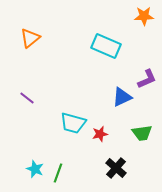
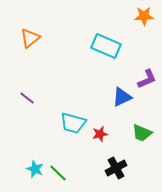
green trapezoid: rotated 30 degrees clockwise
black cross: rotated 20 degrees clockwise
green line: rotated 66 degrees counterclockwise
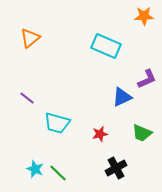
cyan trapezoid: moved 16 px left
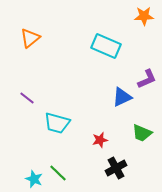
red star: moved 6 px down
cyan star: moved 1 px left, 10 px down
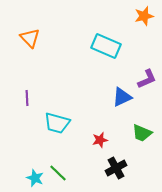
orange star: rotated 12 degrees counterclockwise
orange triangle: rotated 35 degrees counterclockwise
purple line: rotated 49 degrees clockwise
cyan star: moved 1 px right, 1 px up
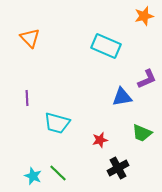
blue triangle: rotated 15 degrees clockwise
black cross: moved 2 px right
cyan star: moved 2 px left, 2 px up
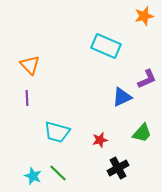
orange triangle: moved 27 px down
blue triangle: rotated 15 degrees counterclockwise
cyan trapezoid: moved 9 px down
green trapezoid: rotated 70 degrees counterclockwise
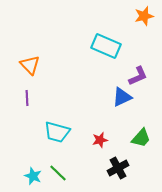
purple L-shape: moved 9 px left, 3 px up
green trapezoid: moved 1 px left, 5 px down
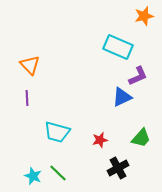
cyan rectangle: moved 12 px right, 1 px down
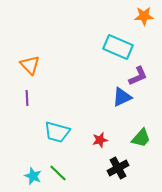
orange star: rotated 12 degrees clockwise
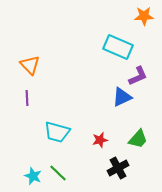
green trapezoid: moved 3 px left, 1 px down
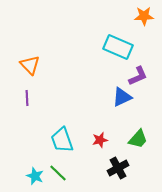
cyan trapezoid: moved 5 px right, 8 px down; rotated 56 degrees clockwise
cyan star: moved 2 px right
